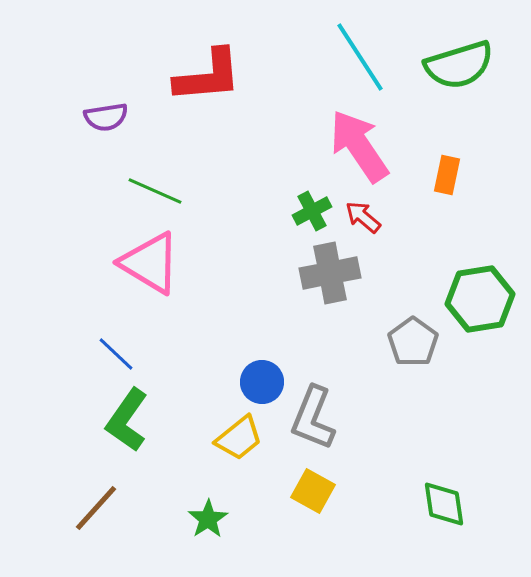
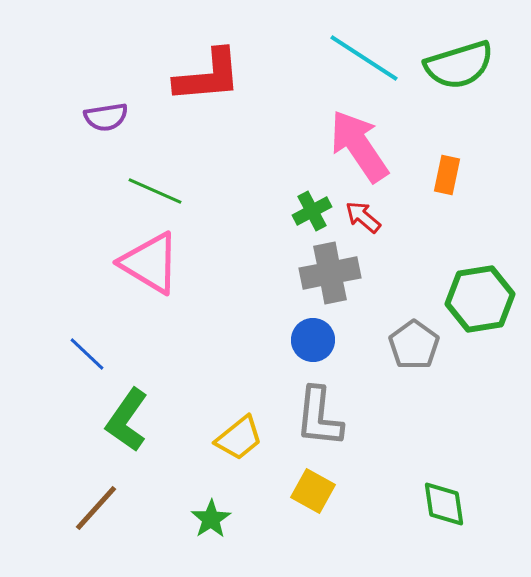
cyan line: moved 4 px right, 1 px down; rotated 24 degrees counterclockwise
gray pentagon: moved 1 px right, 3 px down
blue line: moved 29 px left
blue circle: moved 51 px right, 42 px up
gray L-shape: moved 6 px right, 1 px up; rotated 16 degrees counterclockwise
green star: moved 3 px right
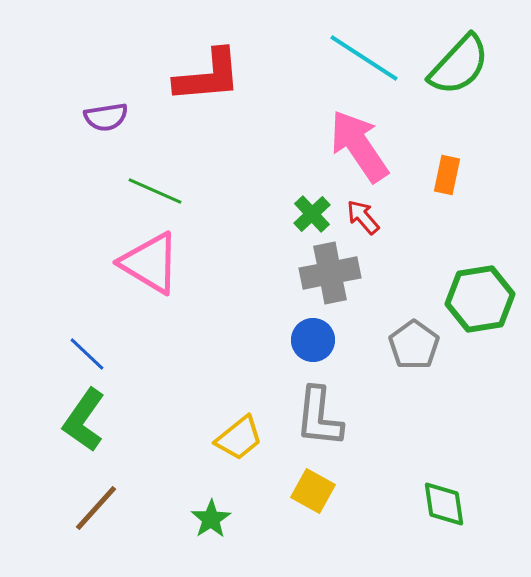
green semicircle: rotated 30 degrees counterclockwise
green cross: moved 3 px down; rotated 15 degrees counterclockwise
red arrow: rotated 9 degrees clockwise
green L-shape: moved 43 px left
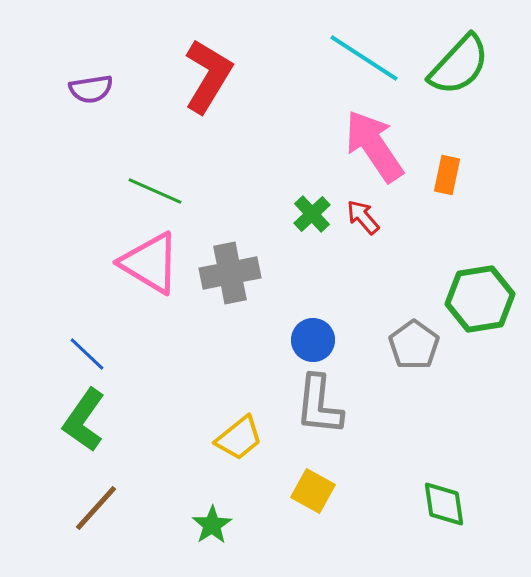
red L-shape: rotated 54 degrees counterclockwise
purple semicircle: moved 15 px left, 28 px up
pink arrow: moved 15 px right
gray cross: moved 100 px left
gray L-shape: moved 12 px up
green star: moved 1 px right, 6 px down
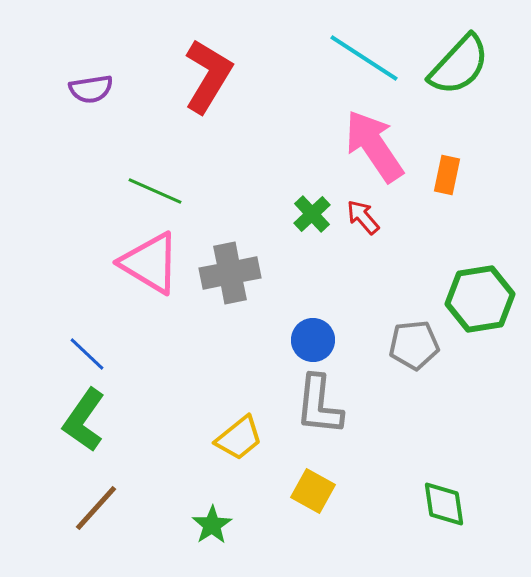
gray pentagon: rotated 30 degrees clockwise
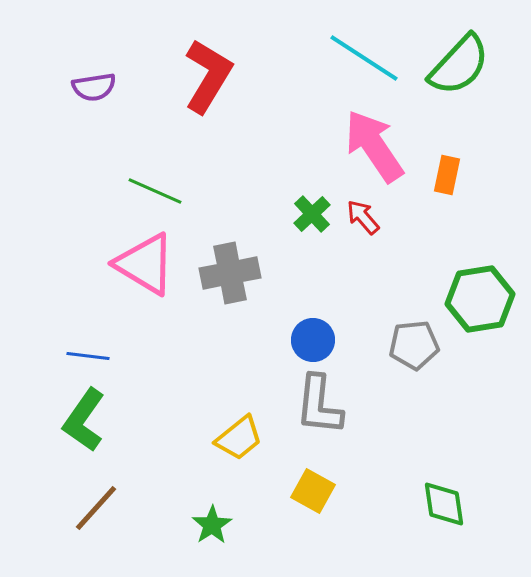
purple semicircle: moved 3 px right, 2 px up
pink triangle: moved 5 px left, 1 px down
blue line: moved 1 px right, 2 px down; rotated 36 degrees counterclockwise
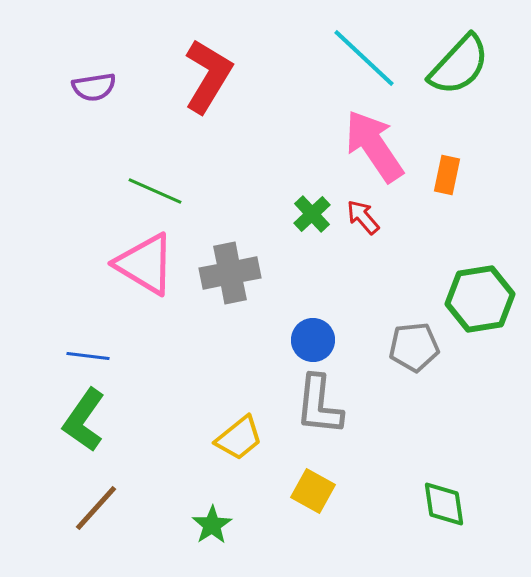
cyan line: rotated 10 degrees clockwise
gray pentagon: moved 2 px down
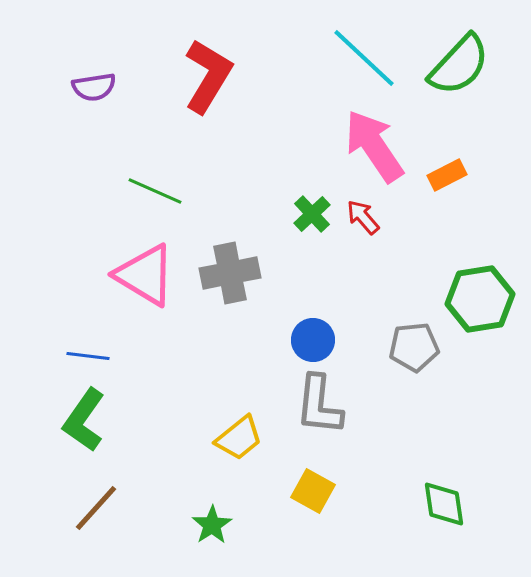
orange rectangle: rotated 51 degrees clockwise
pink triangle: moved 11 px down
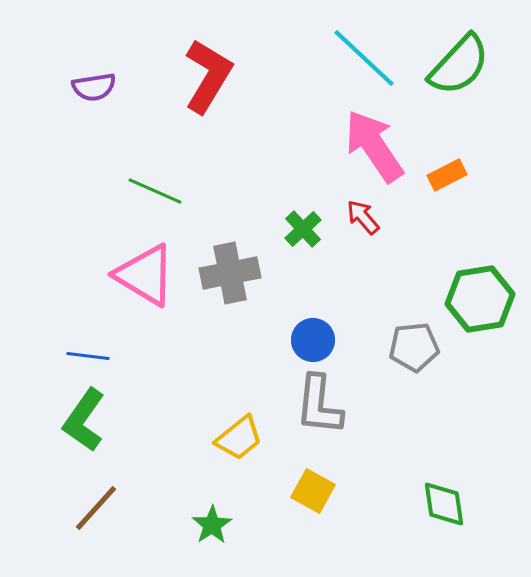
green cross: moved 9 px left, 15 px down
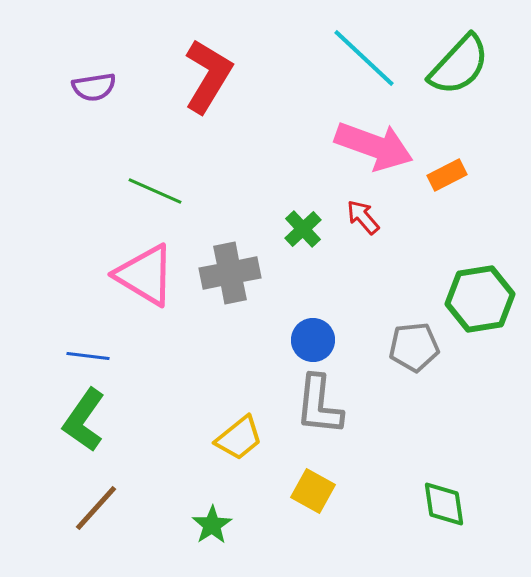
pink arrow: rotated 144 degrees clockwise
